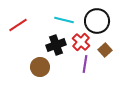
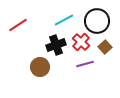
cyan line: rotated 42 degrees counterclockwise
brown square: moved 3 px up
purple line: rotated 66 degrees clockwise
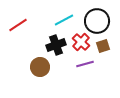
brown square: moved 2 px left, 1 px up; rotated 24 degrees clockwise
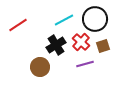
black circle: moved 2 px left, 2 px up
black cross: rotated 12 degrees counterclockwise
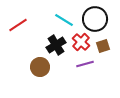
cyan line: rotated 60 degrees clockwise
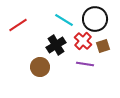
red cross: moved 2 px right, 1 px up
purple line: rotated 24 degrees clockwise
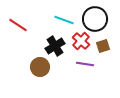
cyan line: rotated 12 degrees counterclockwise
red line: rotated 66 degrees clockwise
red cross: moved 2 px left
black cross: moved 1 px left, 1 px down
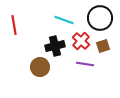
black circle: moved 5 px right, 1 px up
red line: moved 4 px left; rotated 48 degrees clockwise
black cross: rotated 18 degrees clockwise
